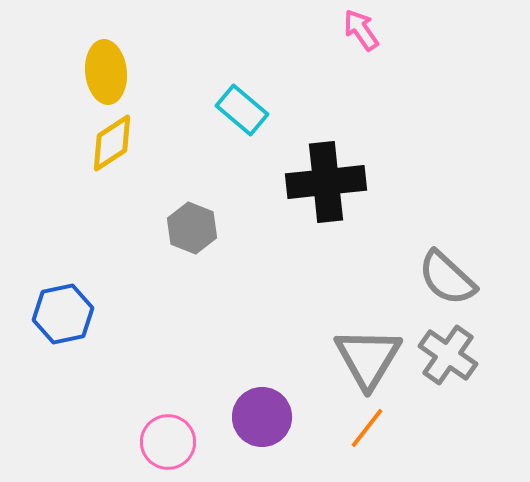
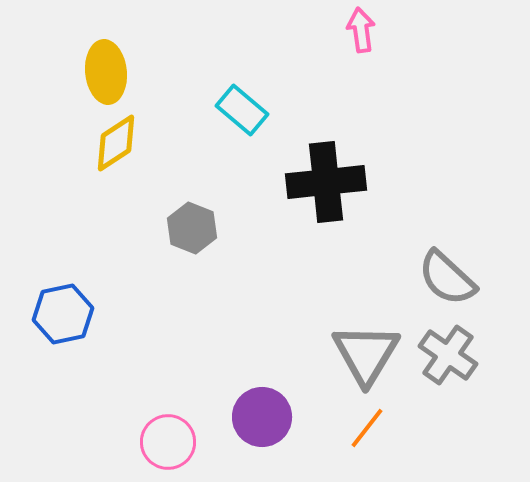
pink arrow: rotated 27 degrees clockwise
yellow diamond: moved 4 px right
gray triangle: moved 2 px left, 4 px up
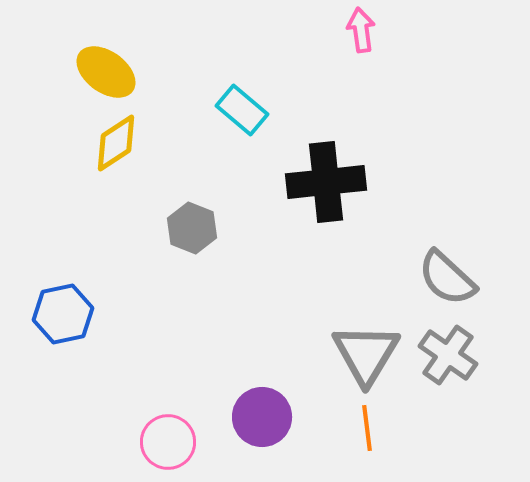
yellow ellipse: rotated 48 degrees counterclockwise
orange line: rotated 45 degrees counterclockwise
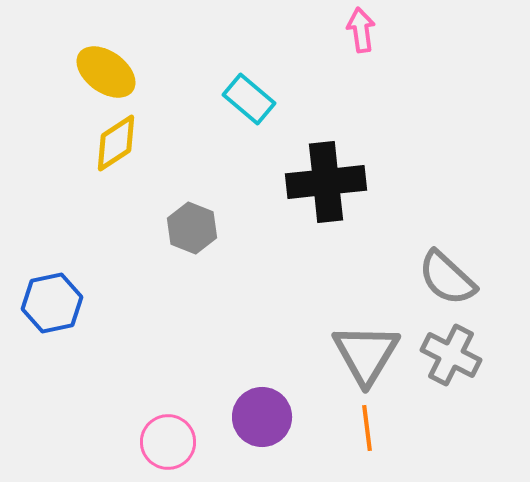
cyan rectangle: moved 7 px right, 11 px up
blue hexagon: moved 11 px left, 11 px up
gray cross: moved 3 px right; rotated 8 degrees counterclockwise
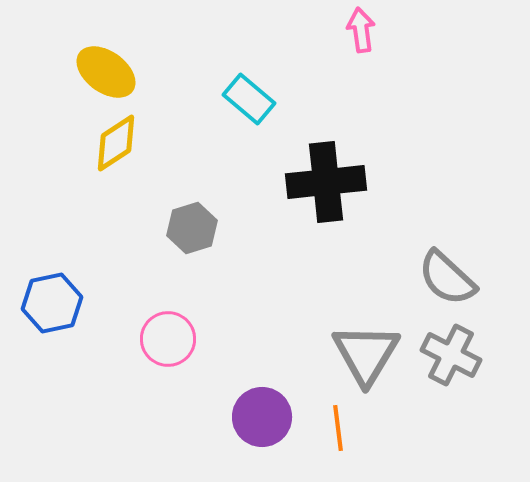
gray hexagon: rotated 21 degrees clockwise
orange line: moved 29 px left
pink circle: moved 103 px up
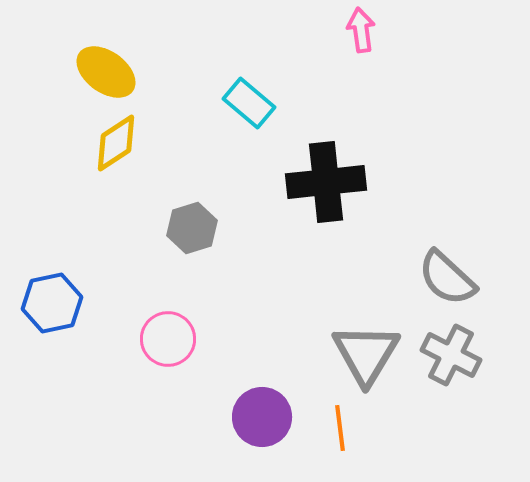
cyan rectangle: moved 4 px down
orange line: moved 2 px right
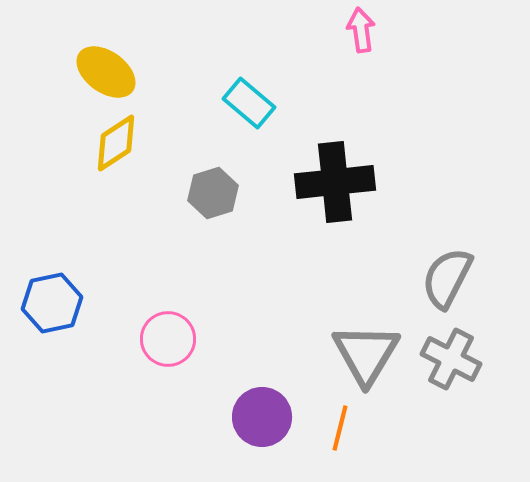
black cross: moved 9 px right
gray hexagon: moved 21 px right, 35 px up
gray semicircle: rotated 74 degrees clockwise
gray cross: moved 4 px down
orange line: rotated 21 degrees clockwise
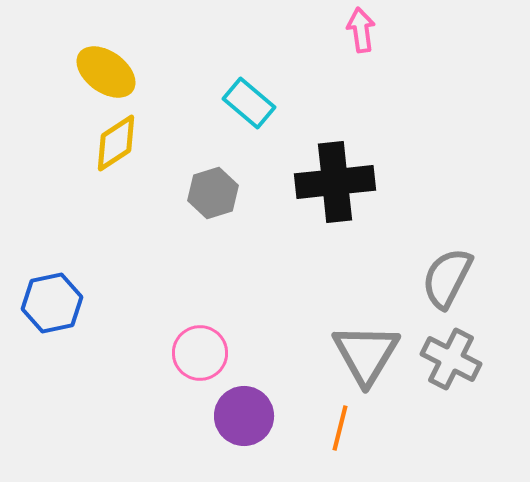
pink circle: moved 32 px right, 14 px down
purple circle: moved 18 px left, 1 px up
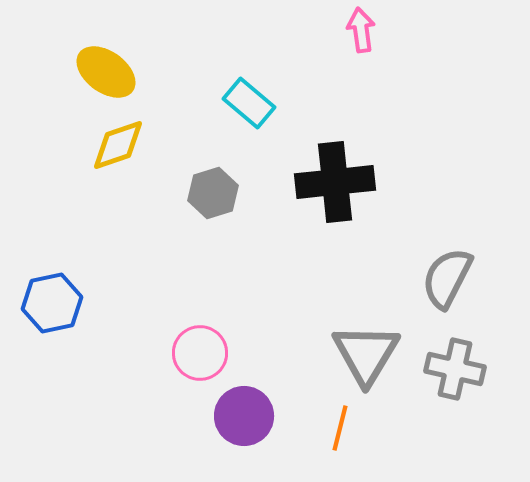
yellow diamond: moved 2 px right, 2 px down; rotated 14 degrees clockwise
gray cross: moved 4 px right, 10 px down; rotated 14 degrees counterclockwise
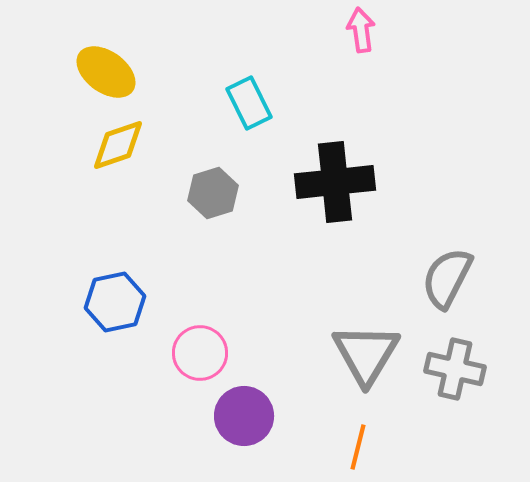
cyan rectangle: rotated 24 degrees clockwise
blue hexagon: moved 63 px right, 1 px up
orange line: moved 18 px right, 19 px down
